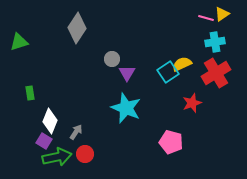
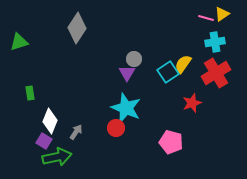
gray circle: moved 22 px right
yellow semicircle: moved 1 px right; rotated 30 degrees counterclockwise
red circle: moved 31 px right, 26 px up
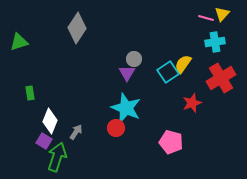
yellow triangle: rotated 14 degrees counterclockwise
red cross: moved 5 px right, 5 px down
green arrow: rotated 60 degrees counterclockwise
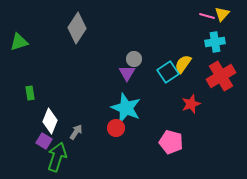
pink line: moved 1 px right, 2 px up
red cross: moved 2 px up
red star: moved 1 px left, 1 px down
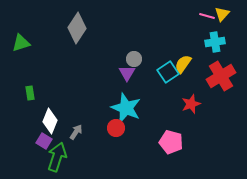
green triangle: moved 2 px right, 1 px down
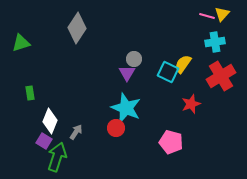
cyan square: rotated 30 degrees counterclockwise
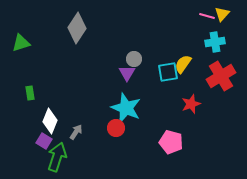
cyan square: rotated 35 degrees counterclockwise
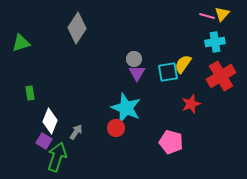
purple triangle: moved 10 px right
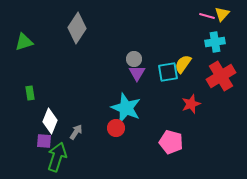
green triangle: moved 3 px right, 1 px up
purple square: rotated 28 degrees counterclockwise
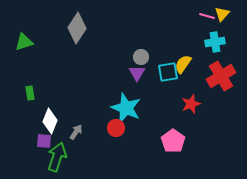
gray circle: moved 7 px right, 2 px up
pink pentagon: moved 2 px right, 1 px up; rotated 20 degrees clockwise
